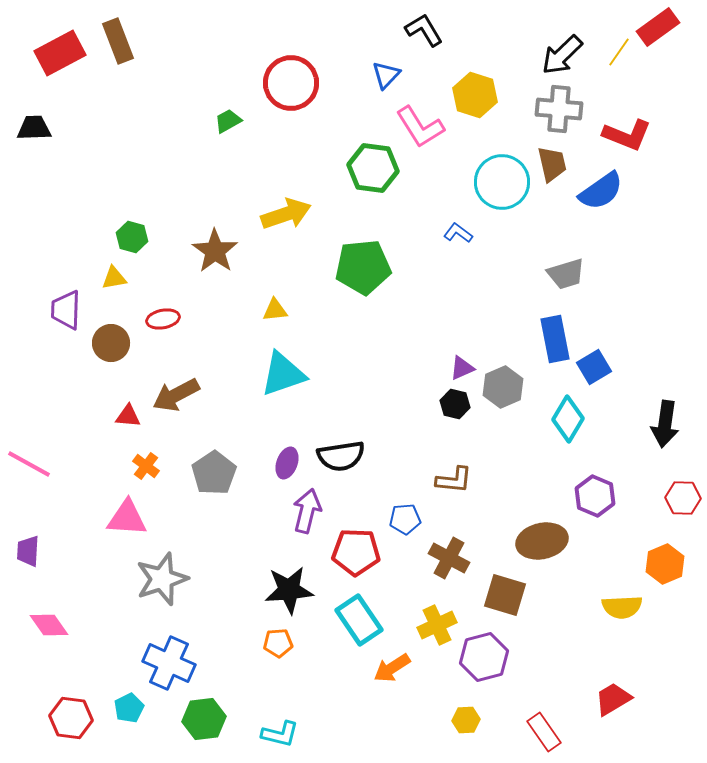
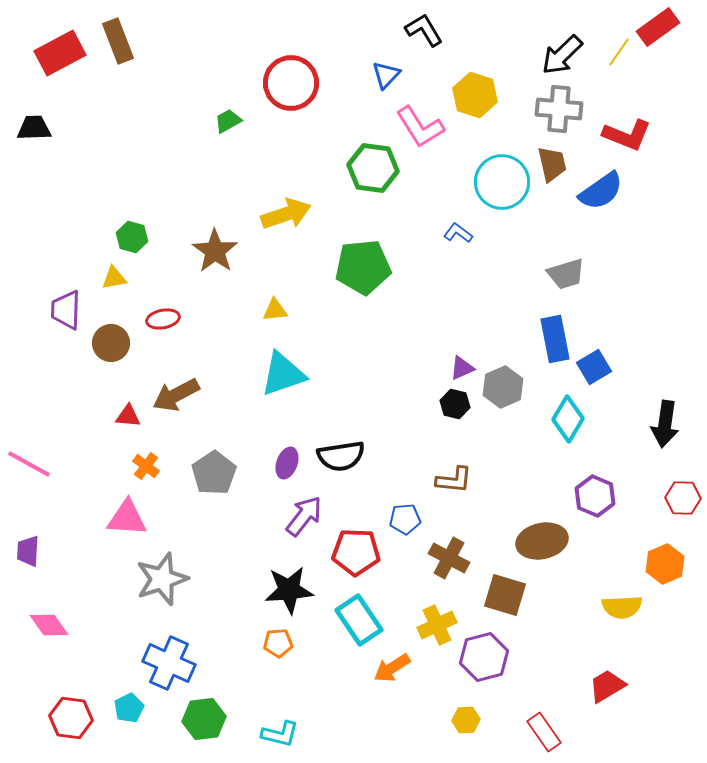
purple arrow at (307, 511): moved 3 px left, 5 px down; rotated 24 degrees clockwise
red trapezoid at (613, 699): moved 6 px left, 13 px up
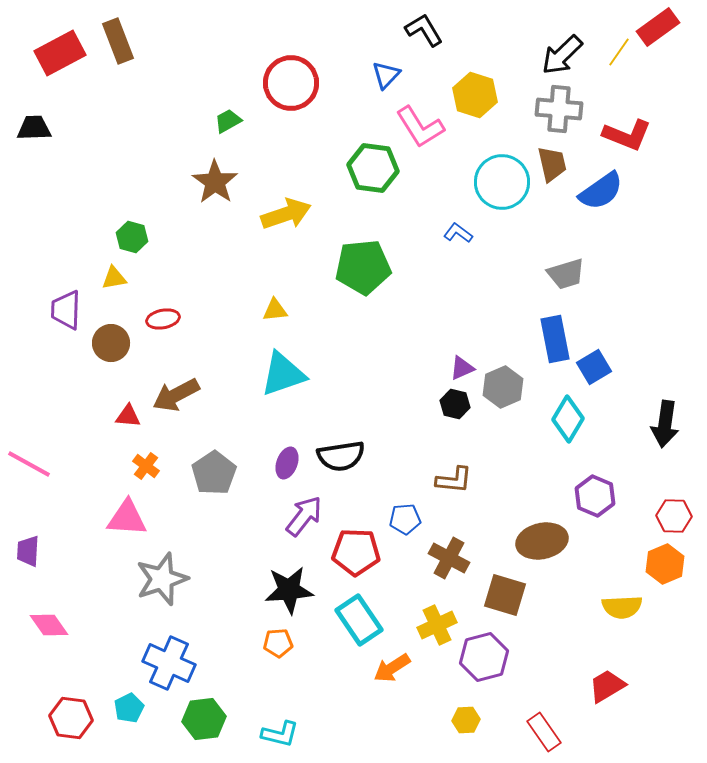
brown star at (215, 251): moved 69 px up
red hexagon at (683, 498): moved 9 px left, 18 px down
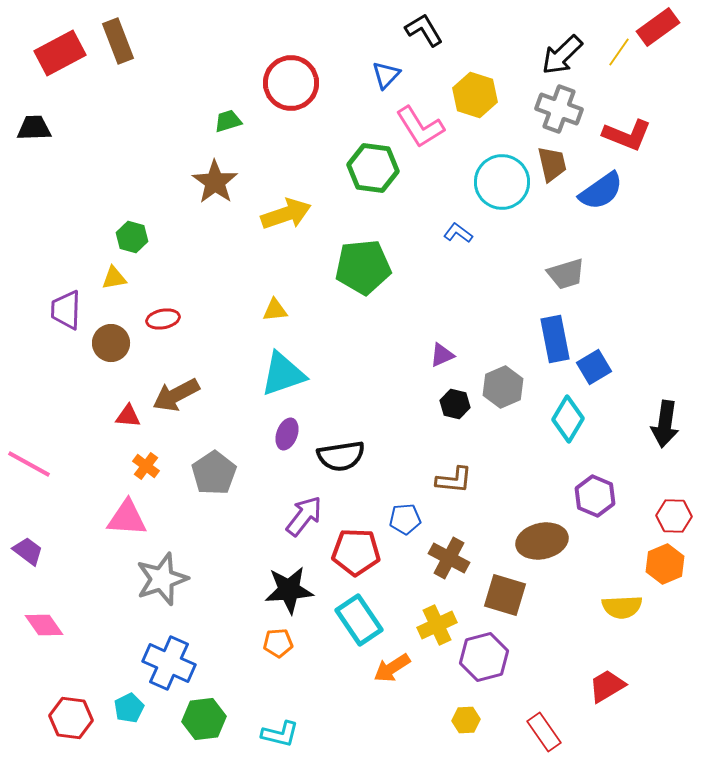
gray cross at (559, 109): rotated 15 degrees clockwise
green trapezoid at (228, 121): rotated 12 degrees clockwise
purple triangle at (462, 368): moved 20 px left, 13 px up
purple ellipse at (287, 463): moved 29 px up
purple trapezoid at (28, 551): rotated 124 degrees clockwise
pink diamond at (49, 625): moved 5 px left
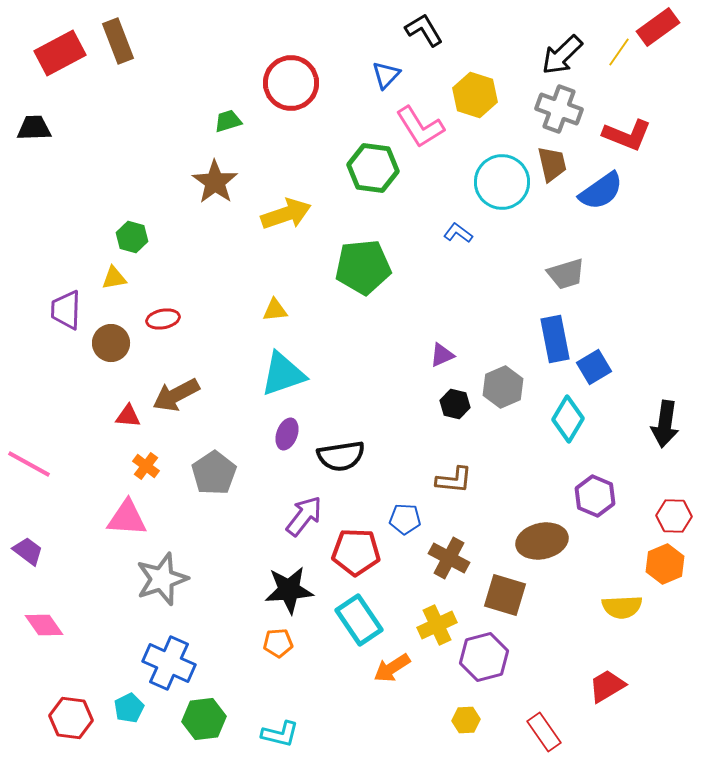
blue pentagon at (405, 519): rotated 8 degrees clockwise
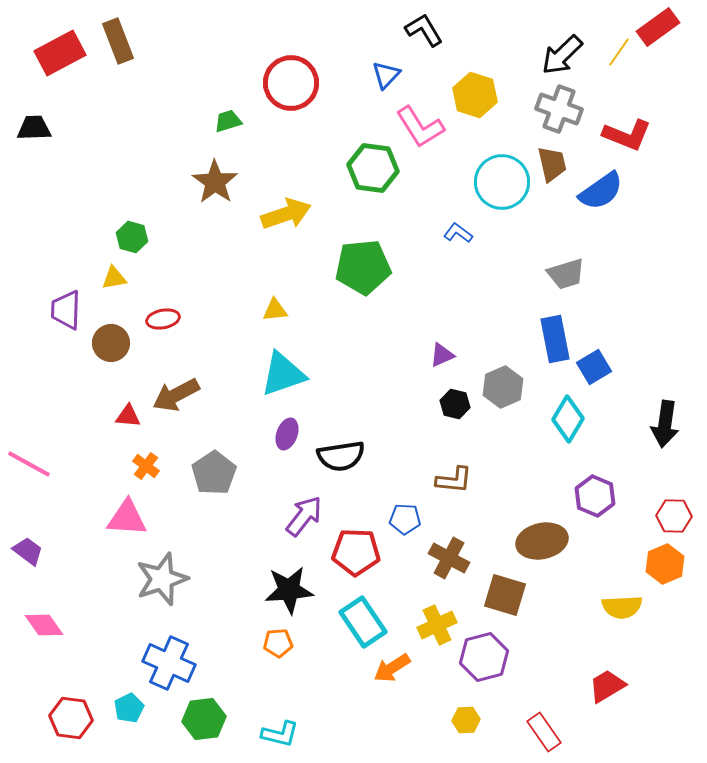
cyan rectangle at (359, 620): moved 4 px right, 2 px down
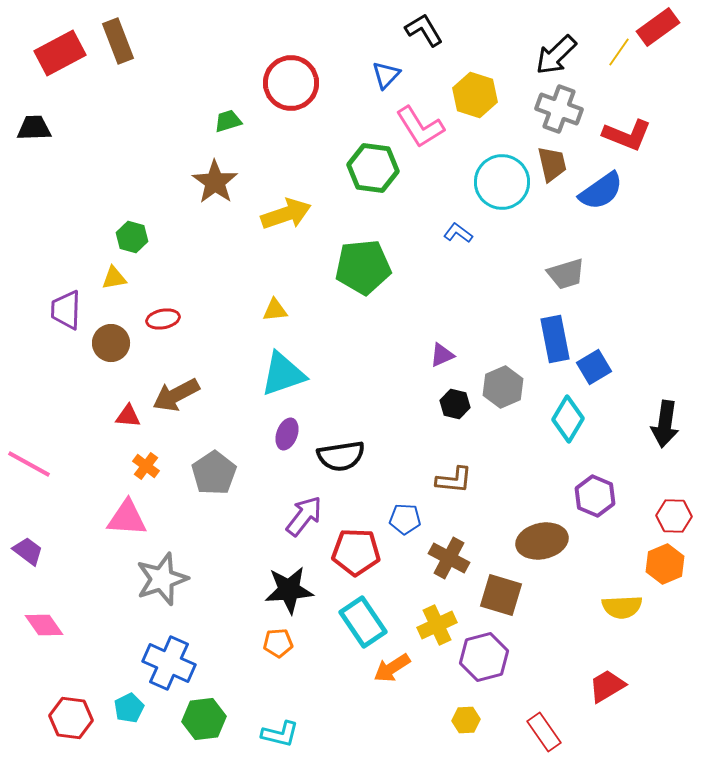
black arrow at (562, 55): moved 6 px left
brown square at (505, 595): moved 4 px left
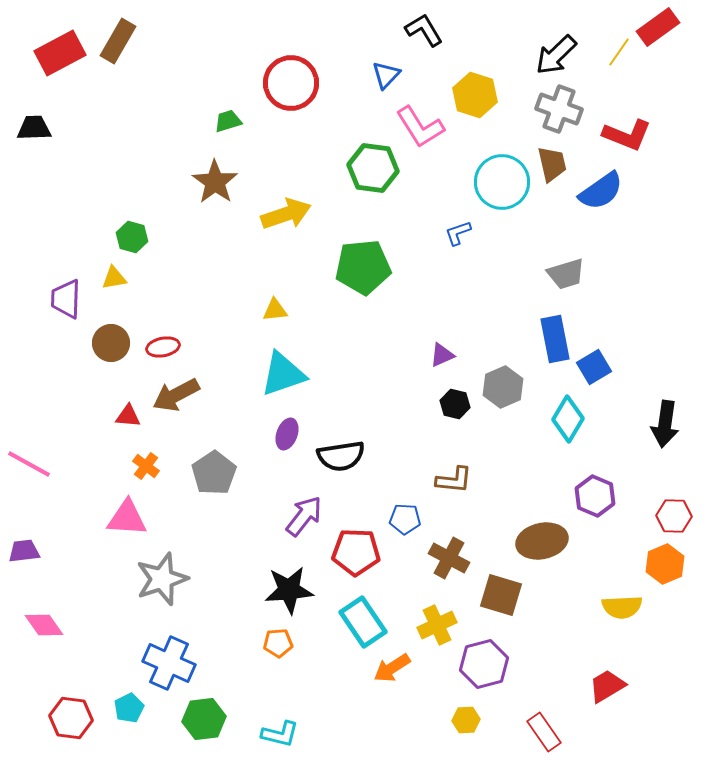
brown rectangle at (118, 41): rotated 51 degrees clockwise
blue L-shape at (458, 233): rotated 56 degrees counterclockwise
purple trapezoid at (66, 310): moved 11 px up
red ellipse at (163, 319): moved 28 px down
purple trapezoid at (28, 551): moved 4 px left; rotated 44 degrees counterclockwise
purple hexagon at (484, 657): moved 7 px down
